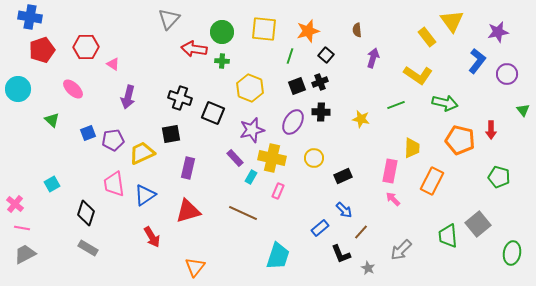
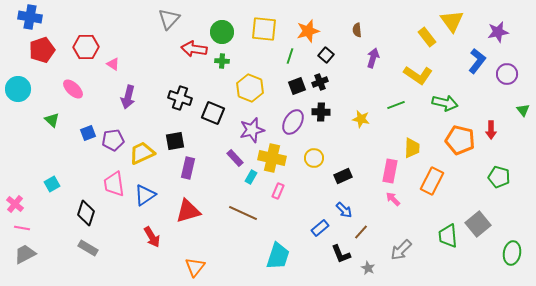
black square at (171, 134): moved 4 px right, 7 px down
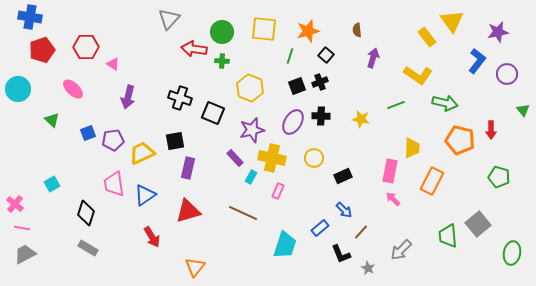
black cross at (321, 112): moved 4 px down
cyan trapezoid at (278, 256): moved 7 px right, 11 px up
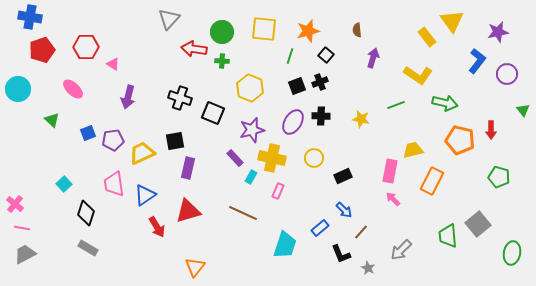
yellow trapezoid at (412, 148): moved 1 px right, 2 px down; rotated 105 degrees counterclockwise
cyan square at (52, 184): moved 12 px right; rotated 14 degrees counterclockwise
red arrow at (152, 237): moved 5 px right, 10 px up
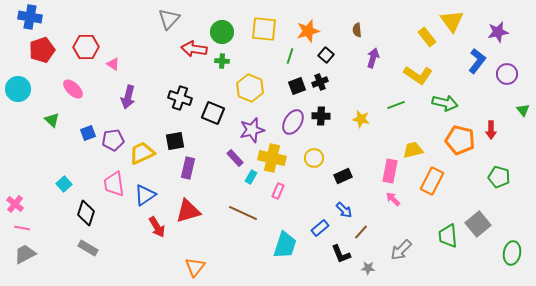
gray star at (368, 268): rotated 24 degrees counterclockwise
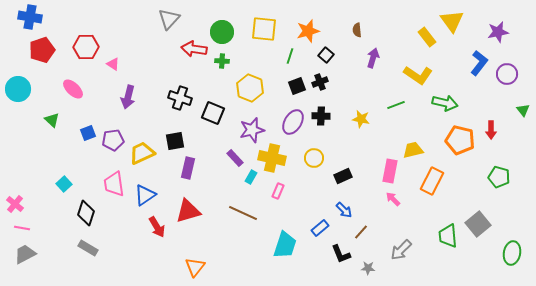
blue L-shape at (477, 61): moved 2 px right, 2 px down
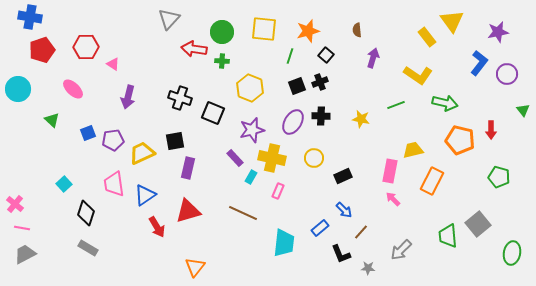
cyan trapezoid at (285, 245): moved 1 px left, 2 px up; rotated 12 degrees counterclockwise
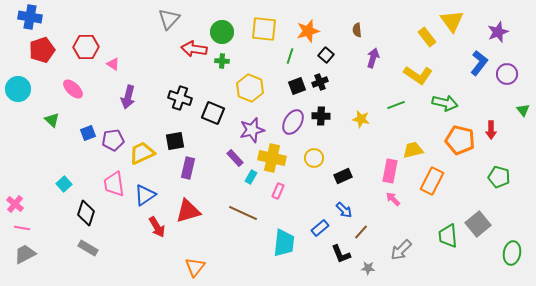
purple star at (498, 32): rotated 10 degrees counterclockwise
